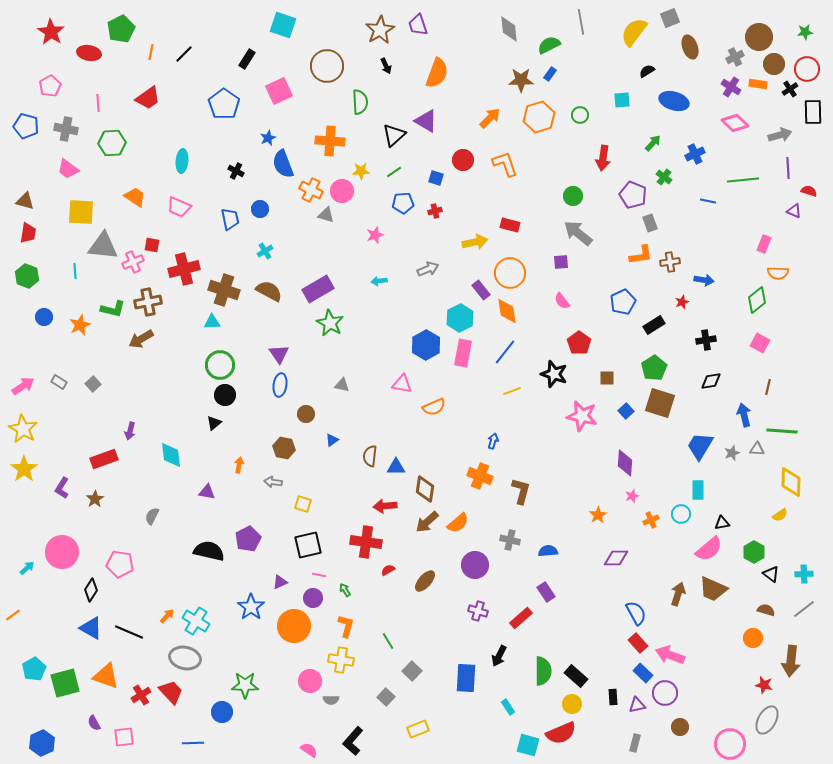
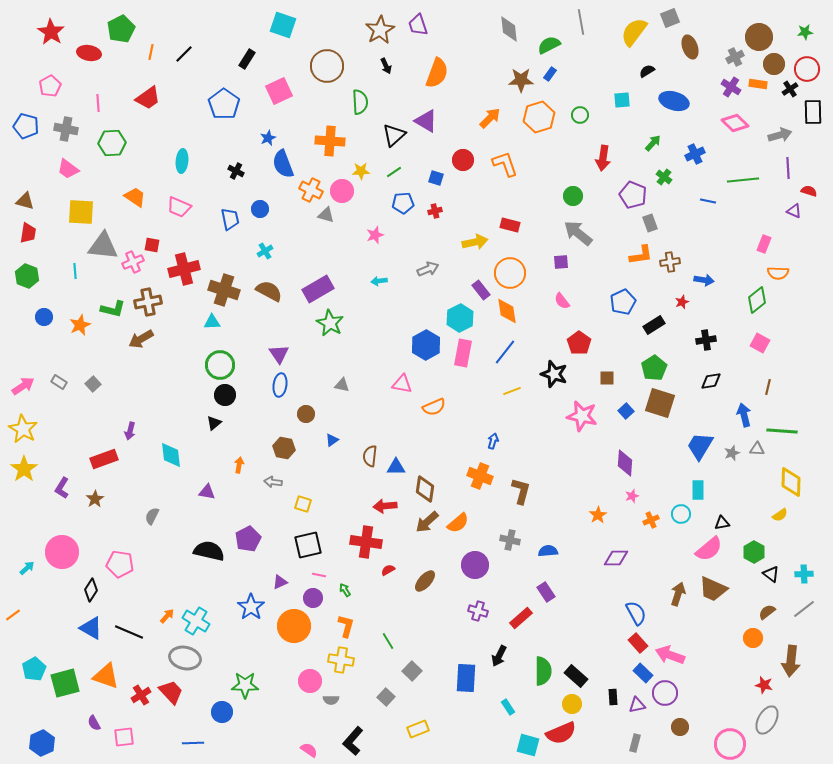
brown semicircle at (766, 610): moved 1 px right, 2 px down; rotated 54 degrees counterclockwise
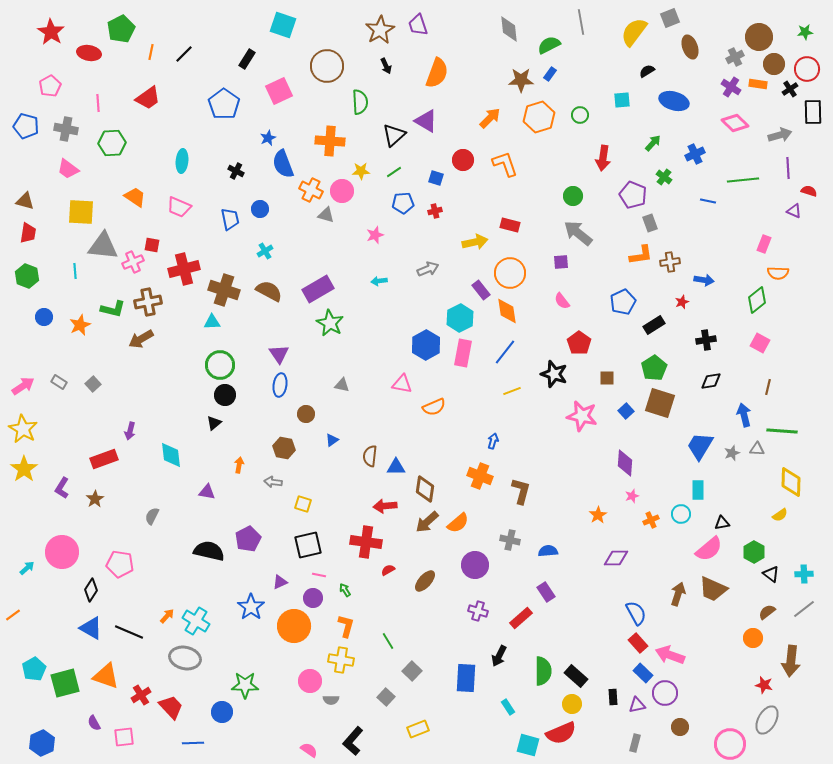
red trapezoid at (171, 692): moved 15 px down
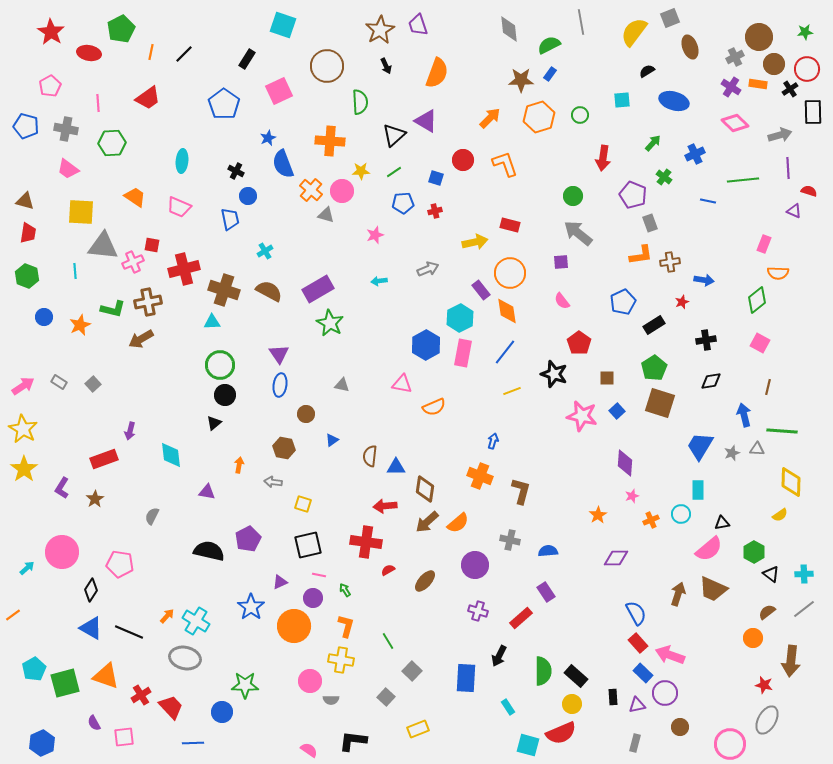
orange cross at (311, 190): rotated 15 degrees clockwise
blue circle at (260, 209): moved 12 px left, 13 px up
blue square at (626, 411): moved 9 px left
black L-shape at (353, 741): rotated 56 degrees clockwise
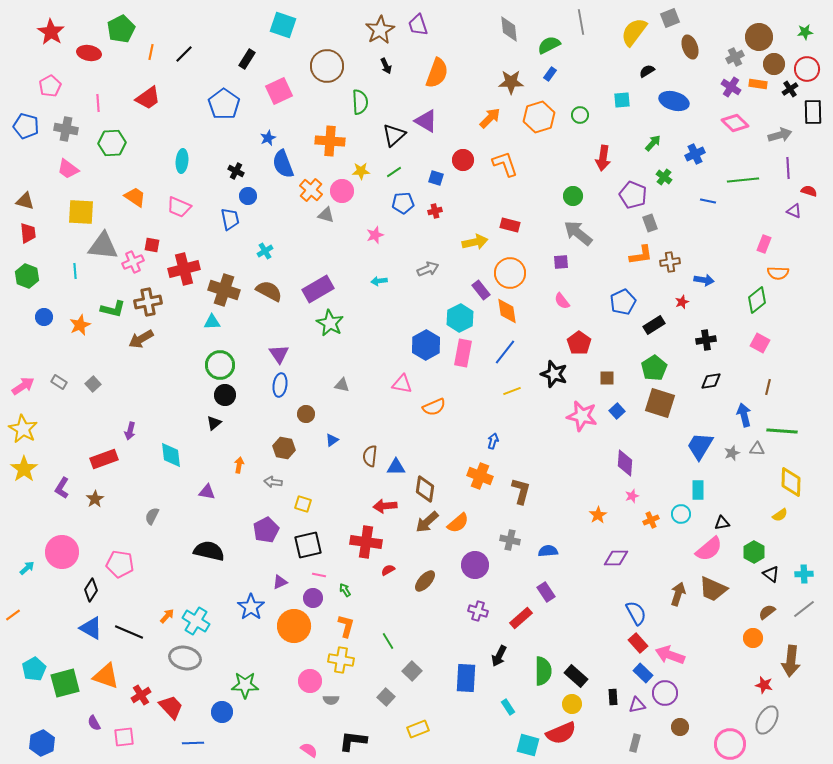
brown star at (521, 80): moved 10 px left, 2 px down
red trapezoid at (28, 233): rotated 15 degrees counterclockwise
purple pentagon at (248, 539): moved 18 px right, 9 px up
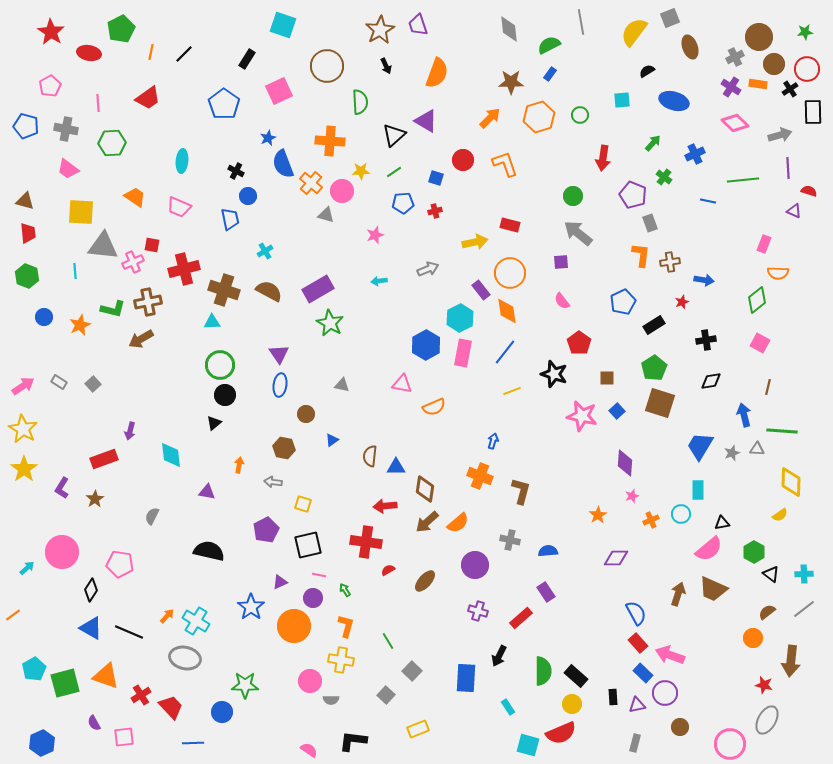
orange cross at (311, 190): moved 7 px up
orange L-shape at (641, 255): rotated 75 degrees counterclockwise
gray square at (386, 697): moved 2 px up
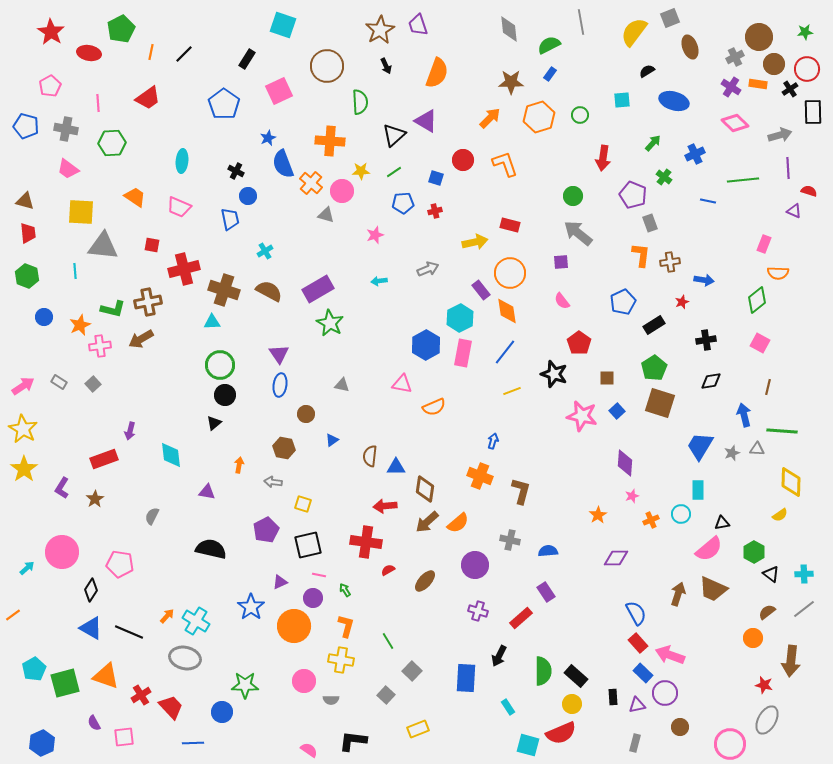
pink cross at (133, 262): moved 33 px left, 84 px down; rotated 15 degrees clockwise
black semicircle at (209, 551): moved 2 px right, 2 px up
pink circle at (310, 681): moved 6 px left
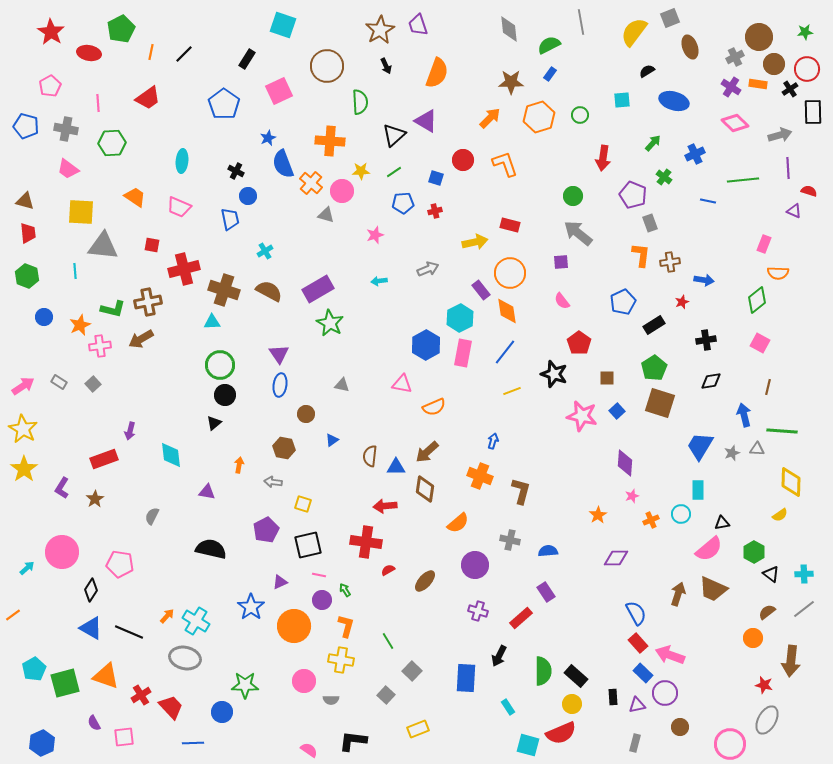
brown arrow at (427, 522): moved 70 px up
purple circle at (313, 598): moved 9 px right, 2 px down
